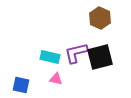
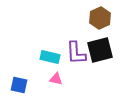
brown hexagon: rotated 10 degrees clockwise
purple L-shape: rotated 80 degrees counterclockwise
black square: moved 7 px up
blue square: moved 2 px left
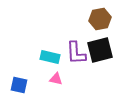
brown hexagon: moved 1 px down; rotated 15 degrees clockwise
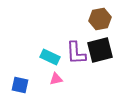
cyan rectangle: rotated 12 degrees clockwise
pink triangle: rotated 24 degrees counterclockwise
blue square: moved 1 px right
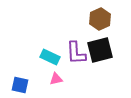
brown hexagon: rotated 15 degrees counterclockwise
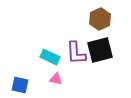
pink triangle: rotated 24 degrees clockwise
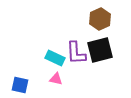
cyan rectangle: moved 5 px right, 1 px down
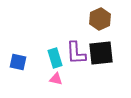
black square: moved 1 px right, 3 px down; rotated 8 degrees clockwise
cyan rectangle: rotated 48 degrees clockwise
blue square: moved 2 px left, 23 px up
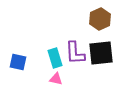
purple L-shape: moved 1 px left
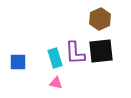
black square: moved 2 px up
blue square: rotated 12 degrees counterclockwise
pink triangle: moved 4 px down
